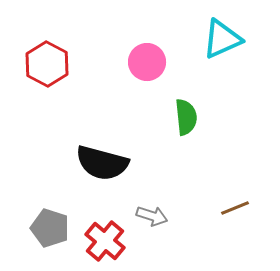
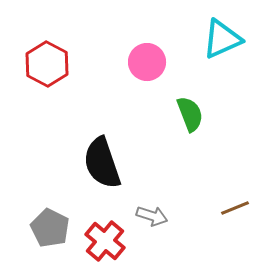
green semicircle: moved 4 px right, 3 px up; rotated 15 degrees counterclockwise
black semicircle: rotated 56 degrees clockwise
gray pentagon: rotated 9 degrees clockwise
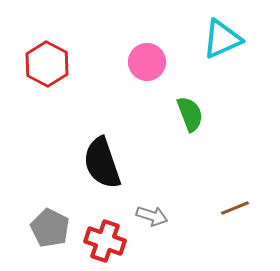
red cross: rotated 21 degrees counterclockwise
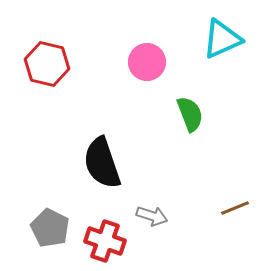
red hexagon: rotated 15 degrees counterclockwise
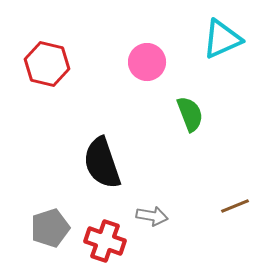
brown line: moved 2 px up
gray arrow: rotated 8 degrees counterclockwise
gray pentagon: rotated 27 degrees clockwise
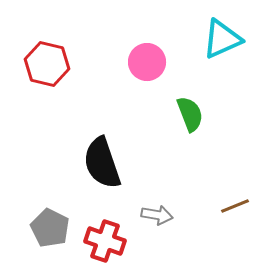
gray arrow: moved 5 px right, 1 px up
gray pentagon: rotated 27 degrees counterclockwise
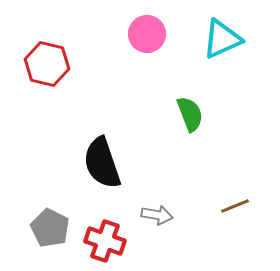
pink circle: moved 28 px up
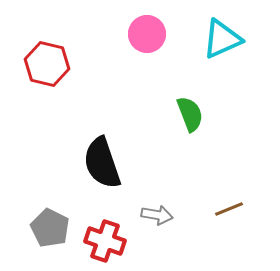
brown line: moved 6 px left, 3 px down
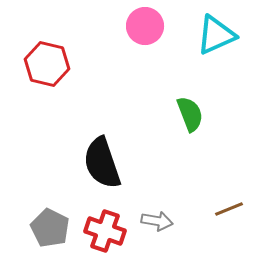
pink circle: moved 2 px left, 8 px up
cyan triangle: moved 6 px left, 4 px up
gray arrow: moved 6 px down
red cross: moved 10 px up
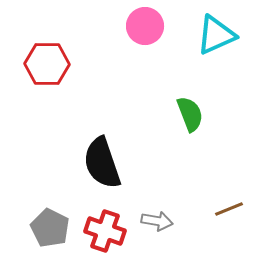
red hexagon: rotated 12 degrees counterclockwise
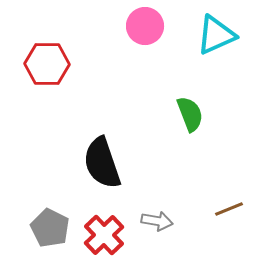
red cross: moved 1 px left, 4 px down; rotated 27 degrees clockwise
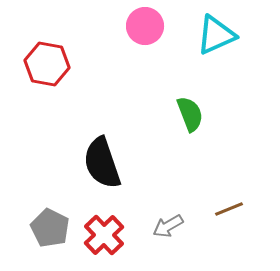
red hexagon: rotated 9 degrees clockwise
gray arrow: moved 11 px right, 5 px down; rotated 140 degrees clockwise
